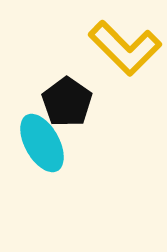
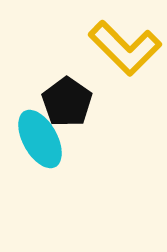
cyan ellipse: moved 2 px left, 4 px up
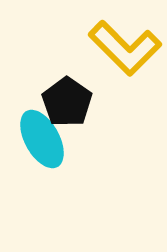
cyan ellipse: moved 2 px right
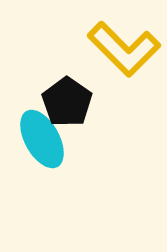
yellow L-shape: moved 1 px left, 1 px down
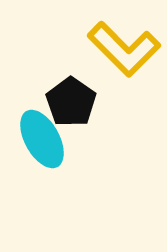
black pentagon: moved 4 px right
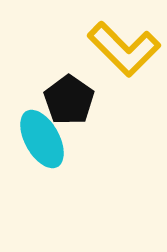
black pentagon: moved 2 px left, 2 px up
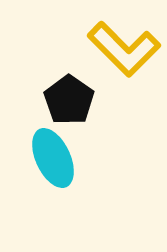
cyan ellipse: moved 11 px right, 19 px down; rotated 4 degrees clockwise
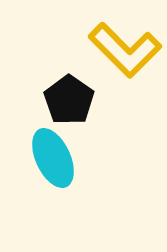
yellow L-shape: moved 1 px right, 1 px down
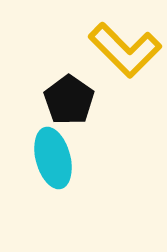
cyan ellipse: rotated 10 degrees clockwise
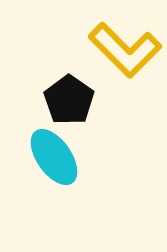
cyan ellipse: moved 1 px right, 1 px up; rotated 20 degrees counterclockwise
